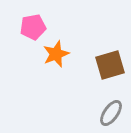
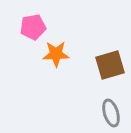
orange star: rotated 20 degrees clockwise
gray ellipse: rotated 52 degrees counterclockwise
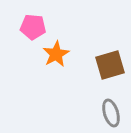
pink pentagon: rotated 15 degrees clockwise
orange star: rotated 28 degrees counterclockwise
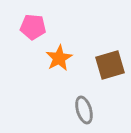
orange star: moved 3 px right, 4 px down
gray ellipse: moved 27 px left, 3 px up
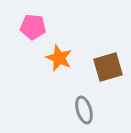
orange star: rotated 20 degrees counterclockwise
brown square: moved 2 px left, 2 px down
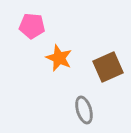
pink pentagon: moved 1 px left, 1 px up
brown square: rotated 8 degrees counterclockwise
